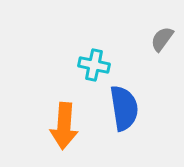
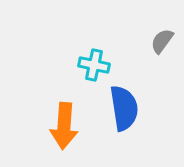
gray semicircle: moved 2 px down
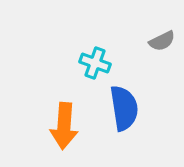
gray semicircle: rotated 152 degrees counterclockwise
cyan cross: moved 1 px right, 2 px up; rotated 8 degrees clockwise
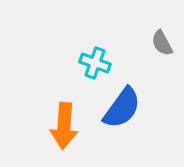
gray semicircle: moved 2 px down; rotated 88 degrees clockwise
blue semicircle: moved 2 px left; rotated 45 degrees clockwise
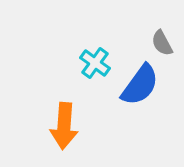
cyan cross: rotated 16 degrees clockwise
blue semicircle: moved 18 px right, 23 px up
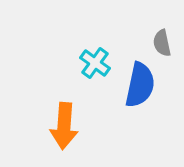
gray semicircle: rotated 16 degrees clockwise
blue semicircle: rotated 24 degrees counterclockwise
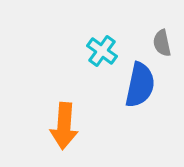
cyan cross: moved 7 px right, 12 px up
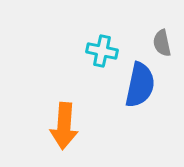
cyan cross: rotated 24 degrees counterclockwise
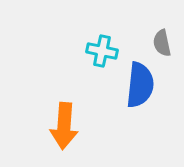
blue semicircle: rotated 6 degrees counterclockwise
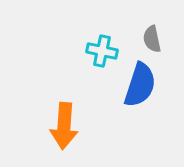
gray semicircle: moved 10 px left, 4 px up
blue semicircle: rotated 12 degrees clockwise
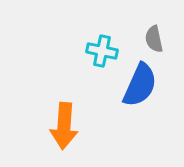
gray semicircle: moved 2 px right
blue semicircle: rotated 6 degrees clockwise
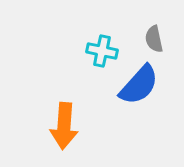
blue semicircle: moved 1 px left; rotated 18 degrees clockwise
